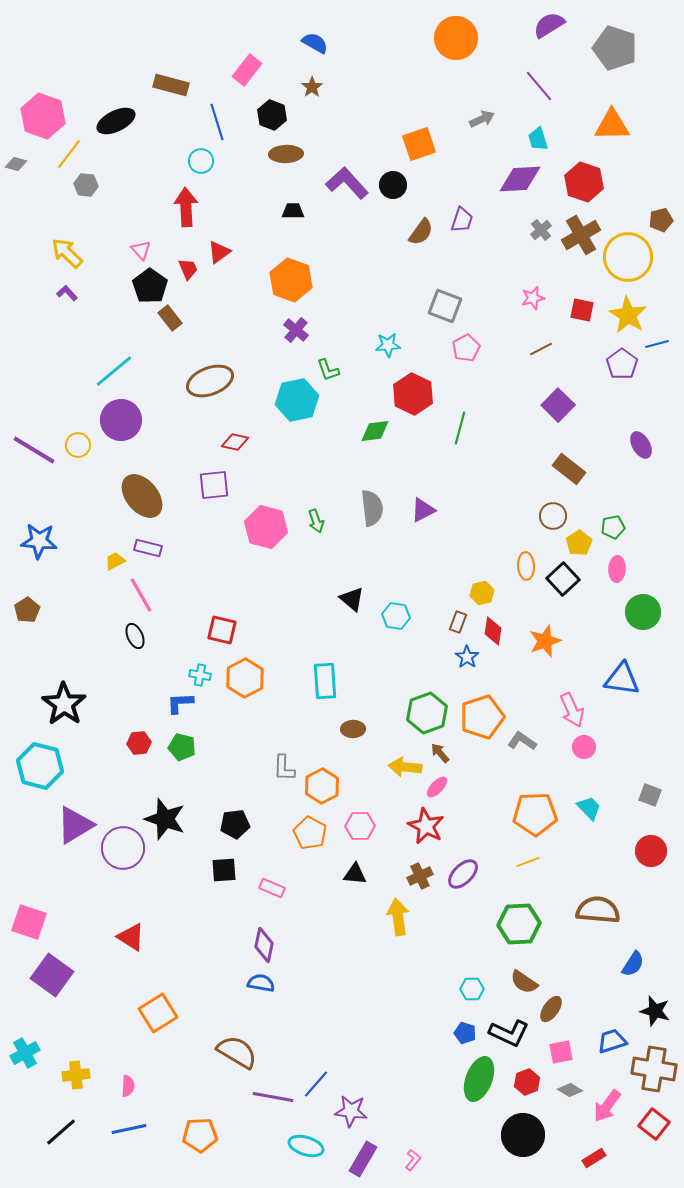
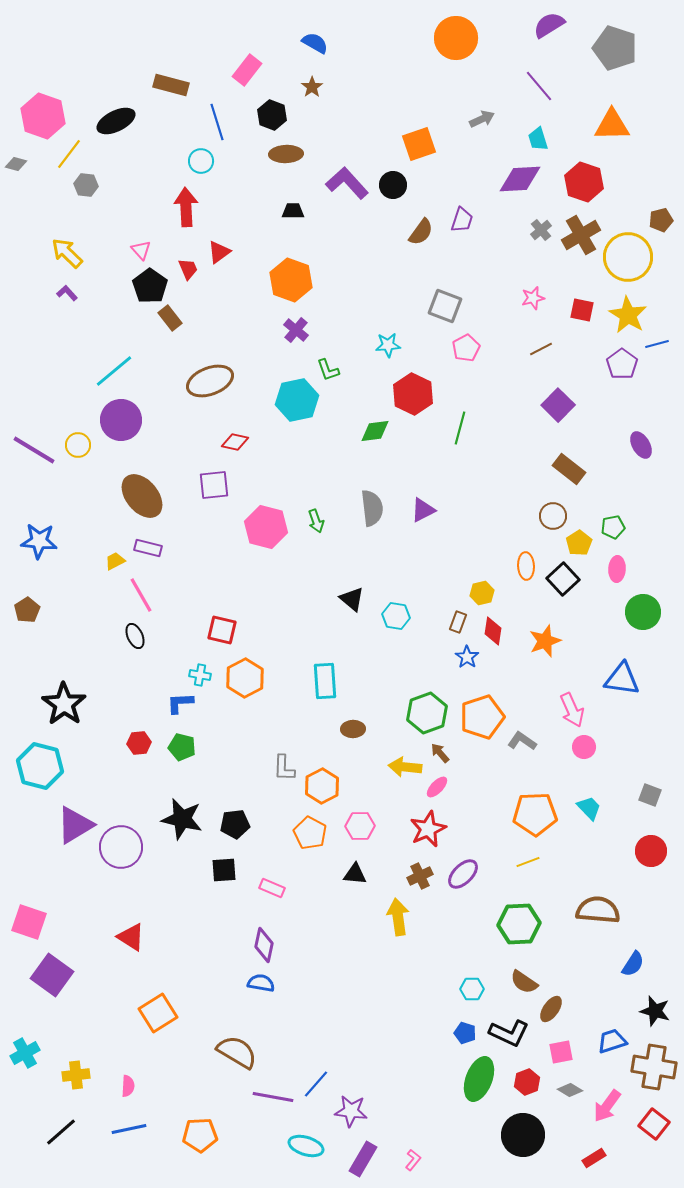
black star at (165, 819): moved 17 px right; rotated 6 degrees counterclockwise
red star at (426, 826): moved 2 px right, 3 px down; rotated 21 degrees clockwise
purple circle at (123, 848): moved 2 px left, 1 px up
brown cross at (654, 1069): moved 2 px up
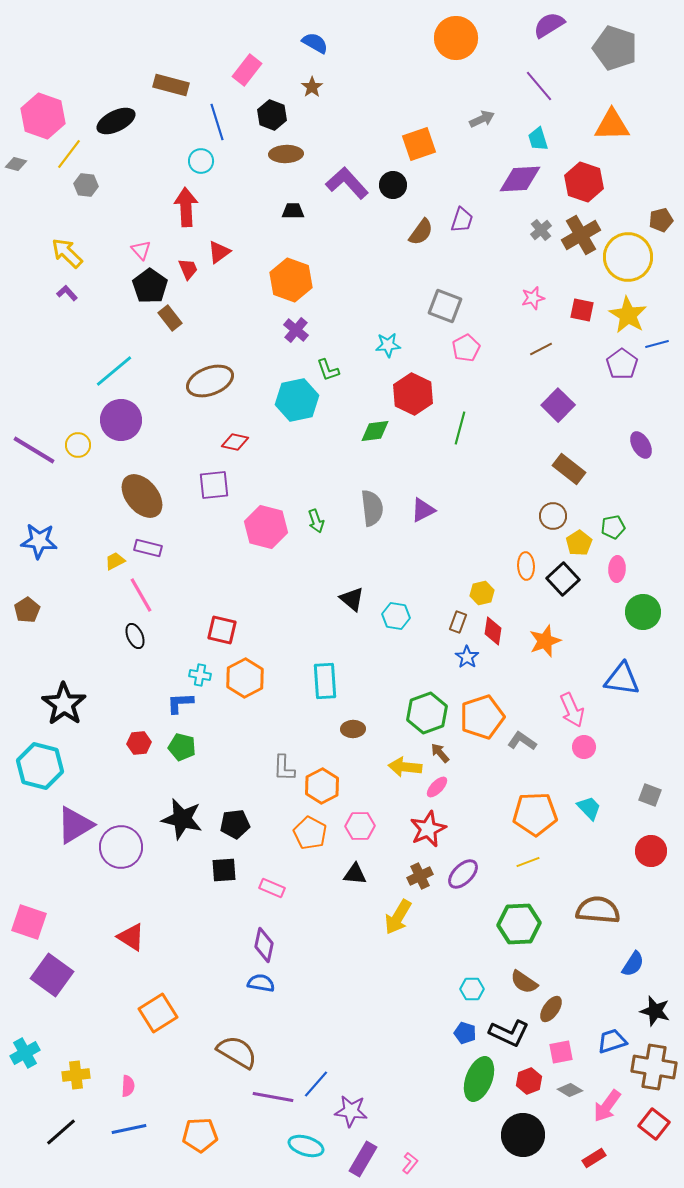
yellow arrow at (398, 917): rotated 141 degrees counterclockwise
red hexagon at (527, 1082): moved 2 px right, 1 px up
pink L-shape at (413, 1160): moved 3 px left, 3 px down
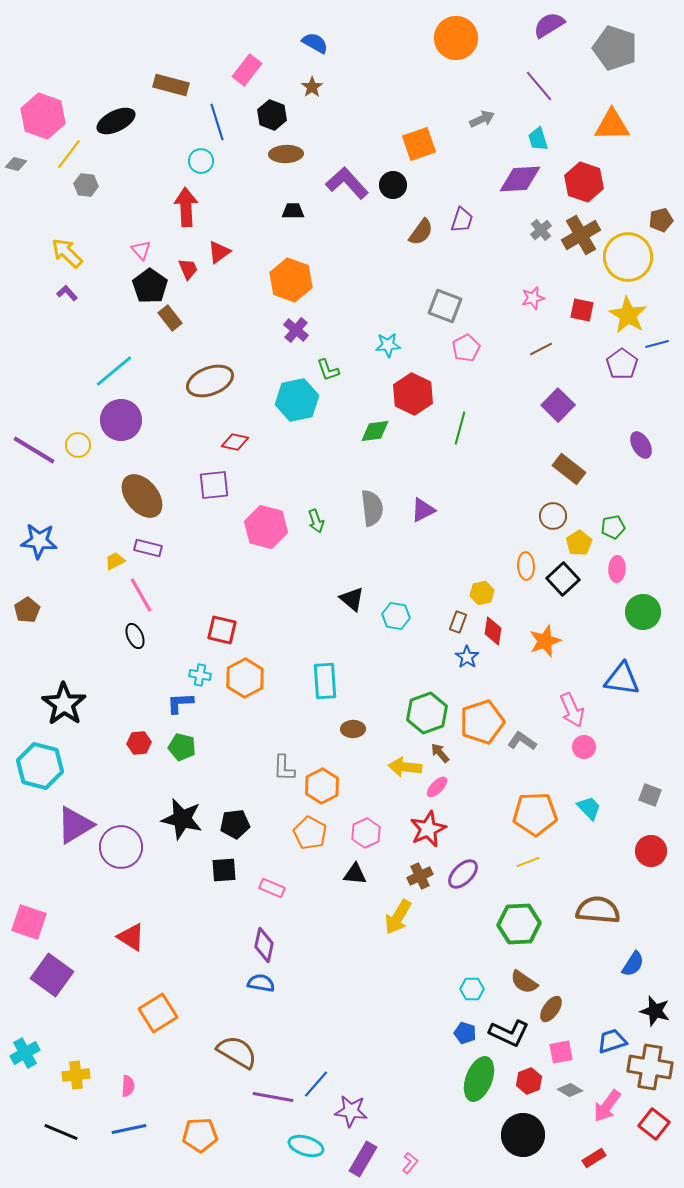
orange pentagon at (482, 717): moved 5 px down
pink hexagon at (360, 826): moved 6 px right, 7 px down; rotated 24 degrees counterclockwise
brown cross at (654, 1067): moved 4 px left
black line at (61, 1132): rotated 64 degrees clockwise
